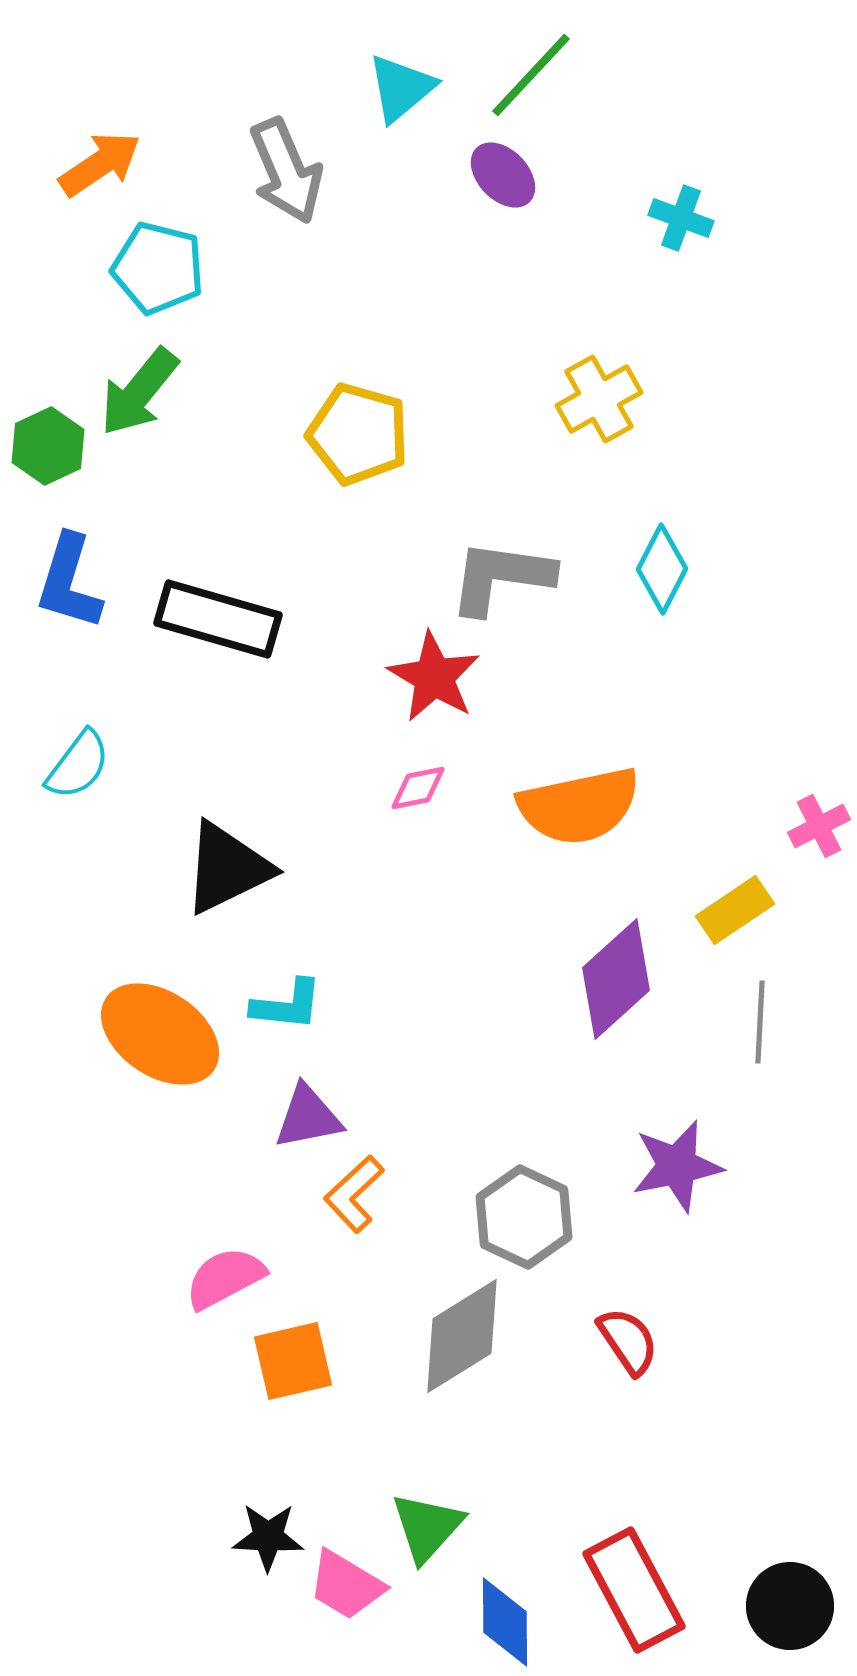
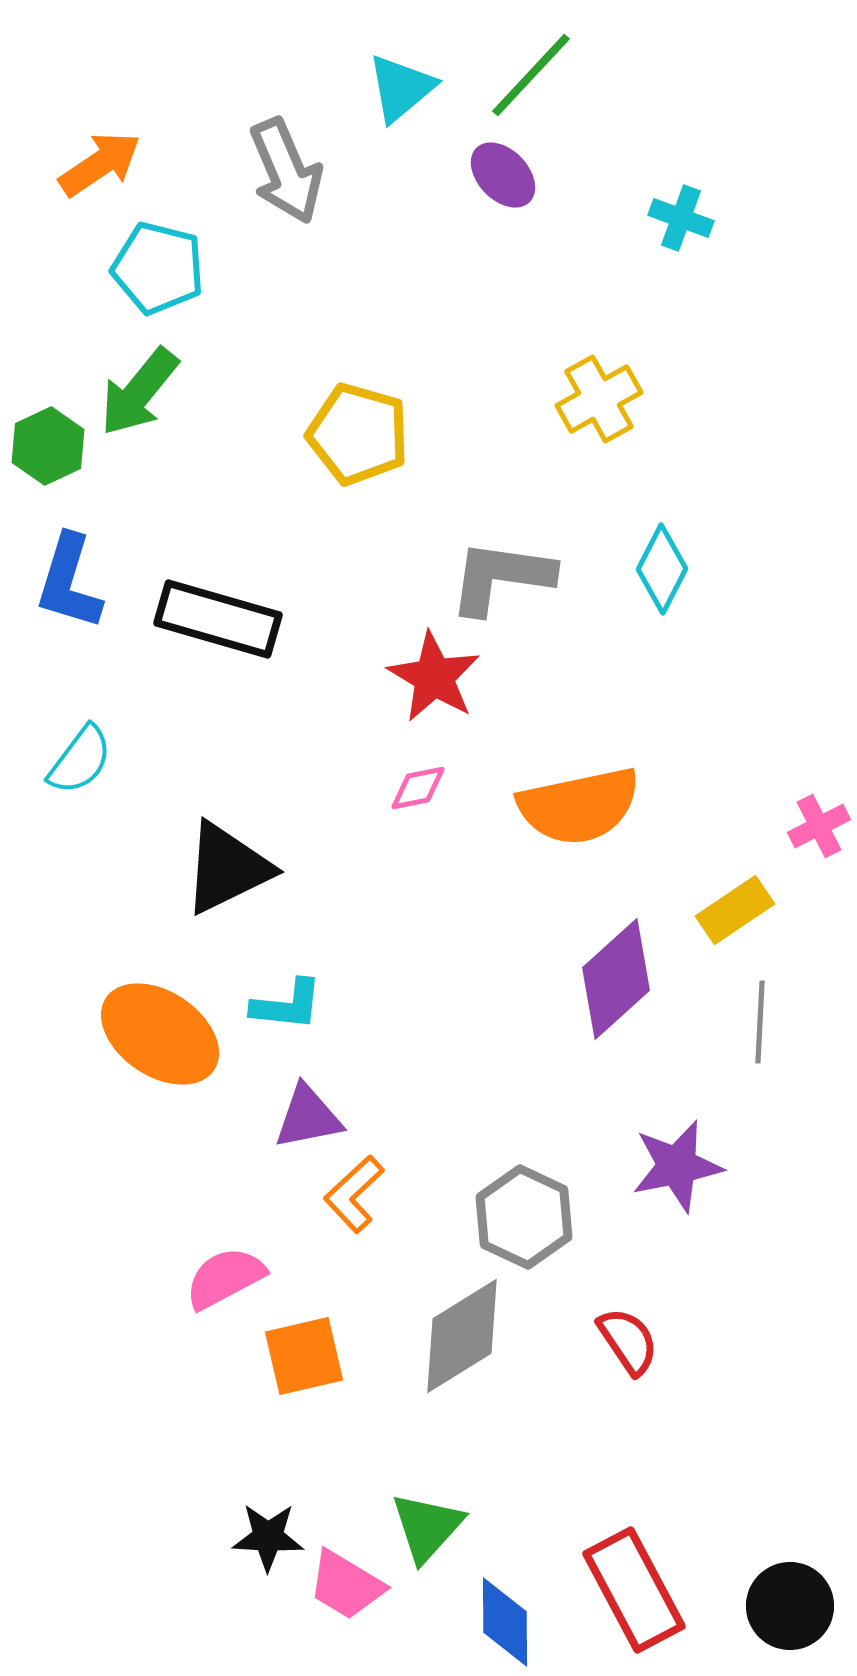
cyan semicircle: moved 2 px right, 5 px up
orange square: moved 11 px right, 5 px up
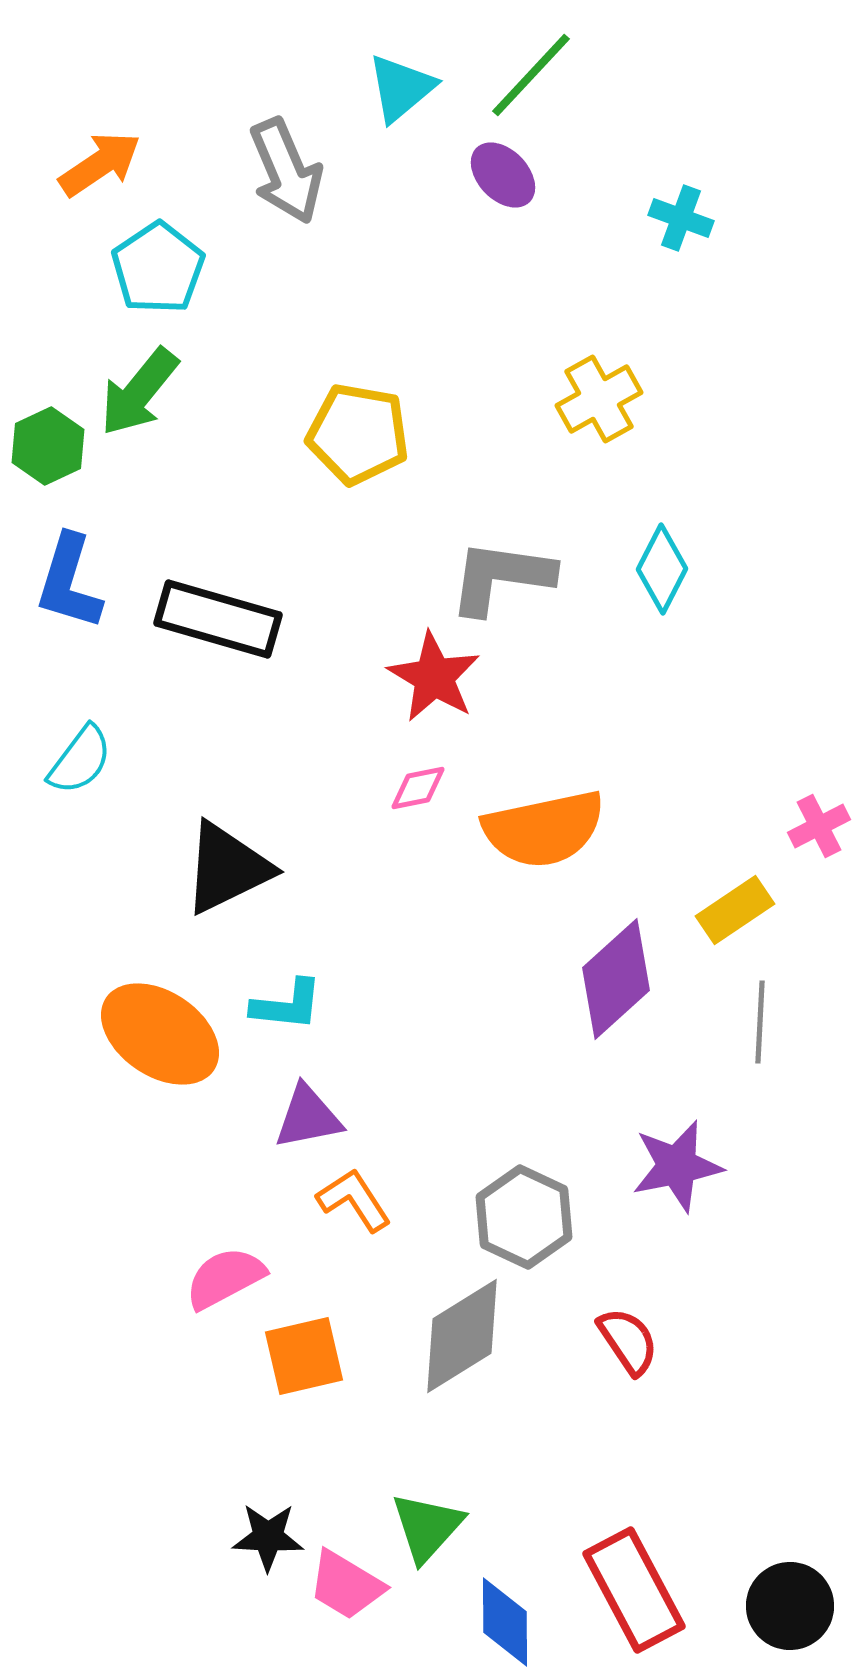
cyan pentagon: rotated 24 degrees clockwise
yellow pentagon: rotated 6 degrees counterclockwise
orange semicircle: moved 35 px left, 23 px down
orange L-shape: moved 6 px down; rotated 100 degrees clockwise
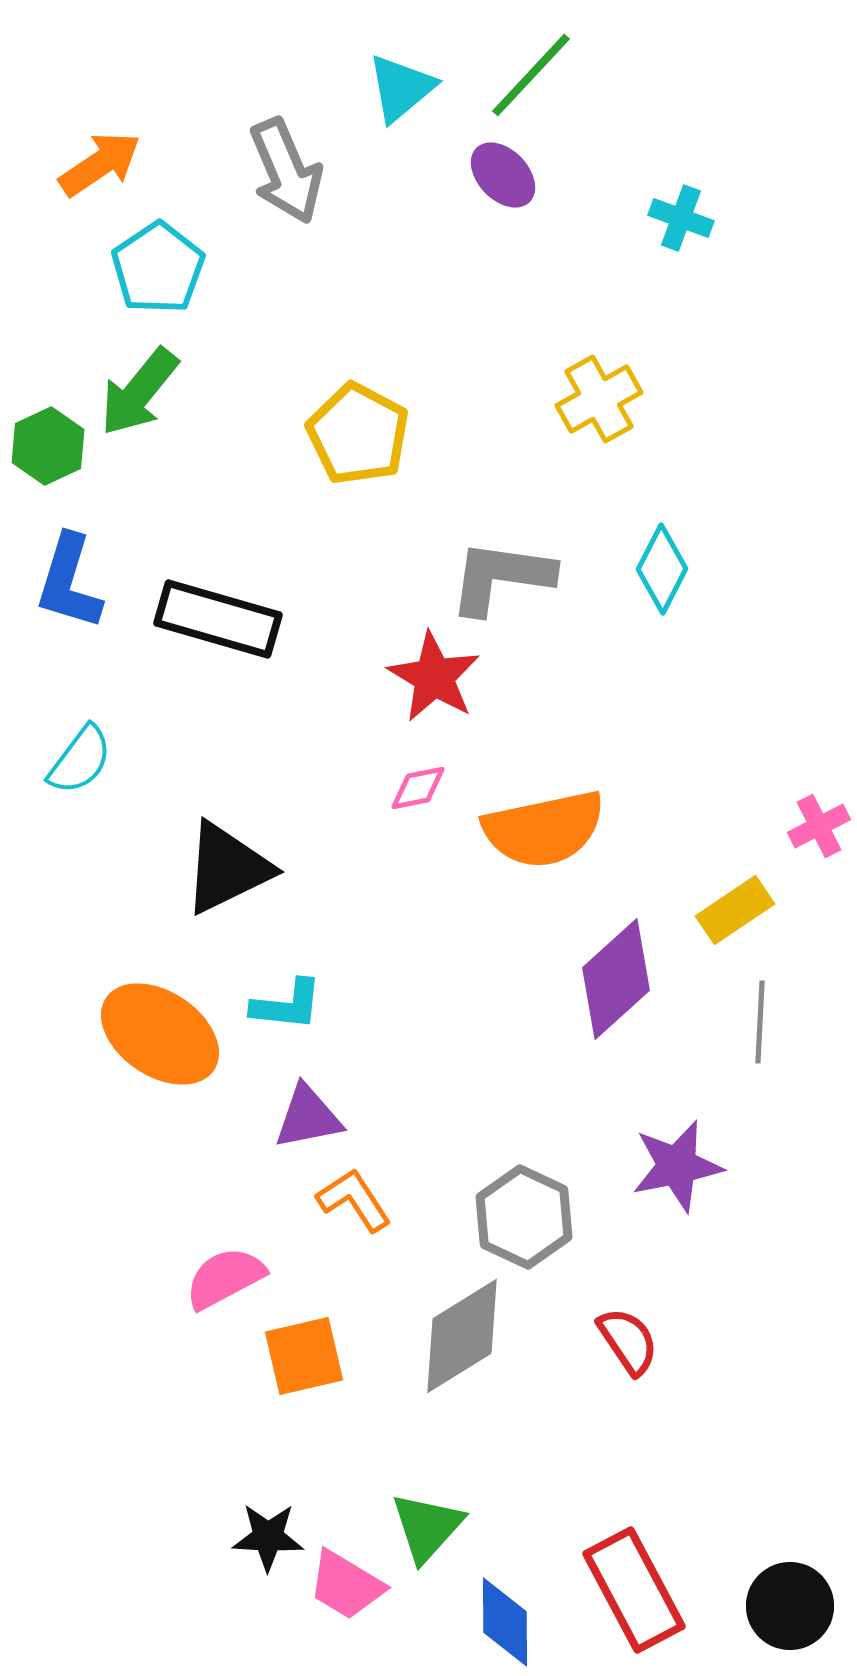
yellow pentagon: rotated 18 degrees clockwise
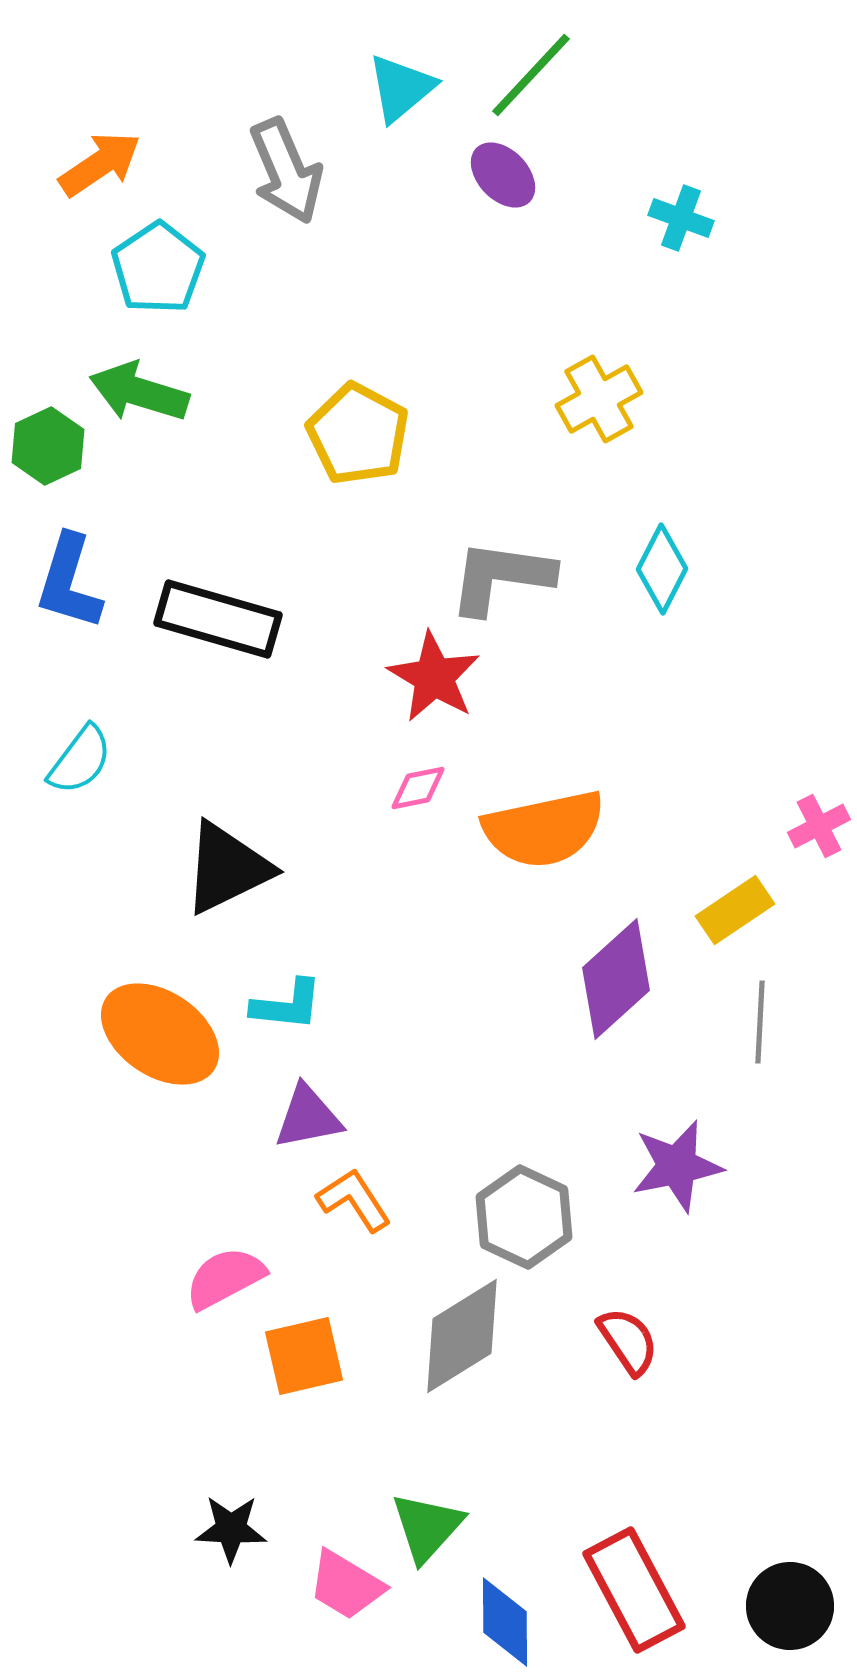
green arrow: rotated 68 degrees clockwise
black star: moved 37 px left, 8 px up
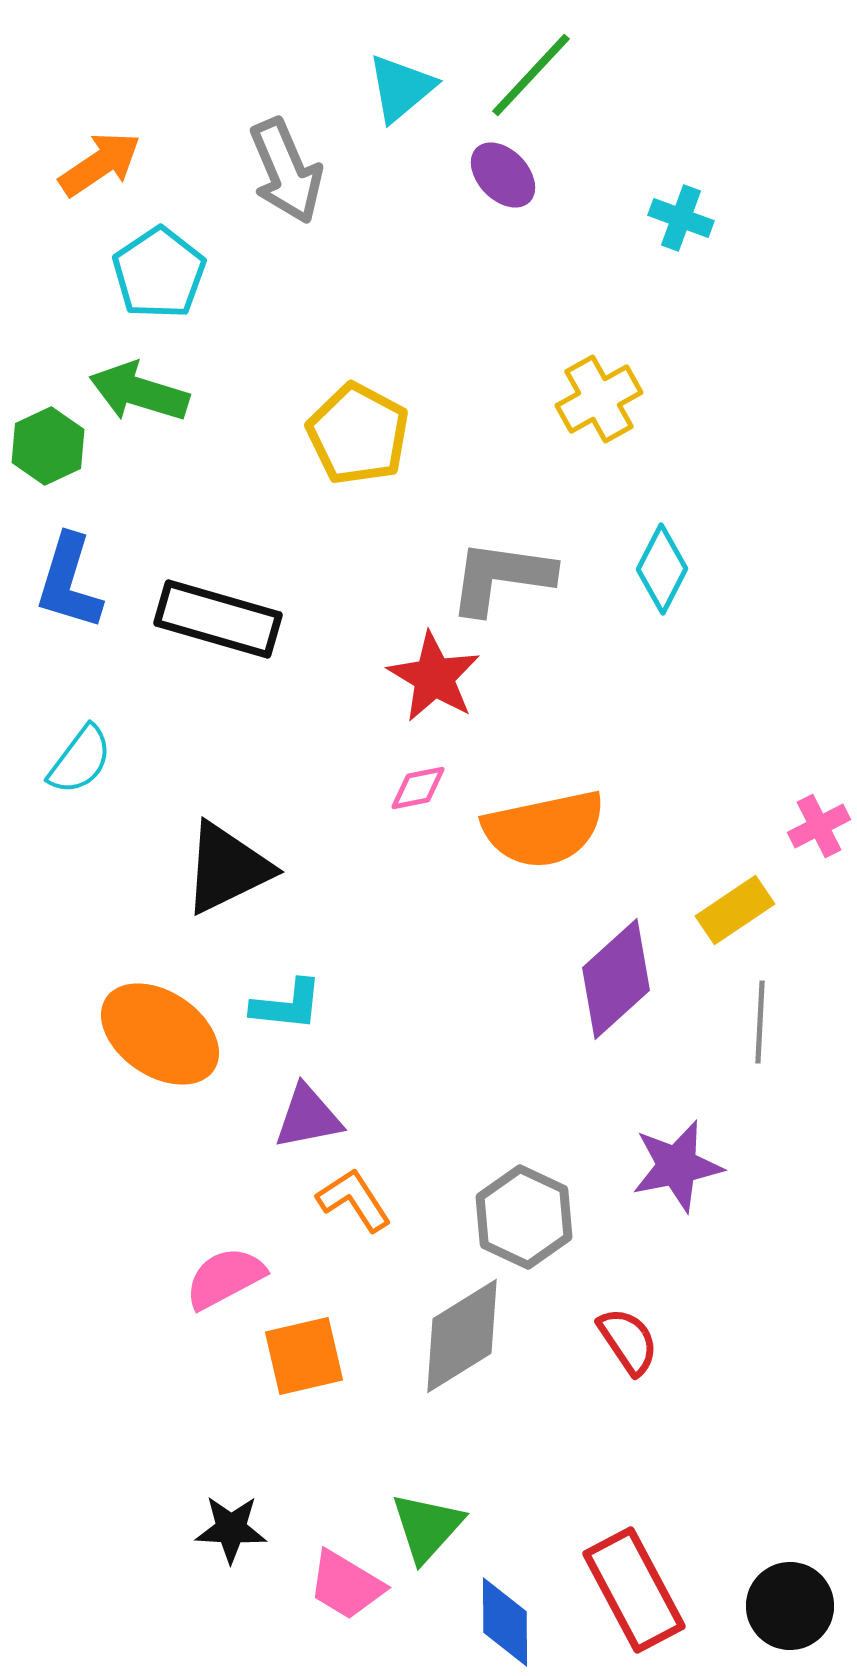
cyan pentagon: moved 1 px right, 5 px down
